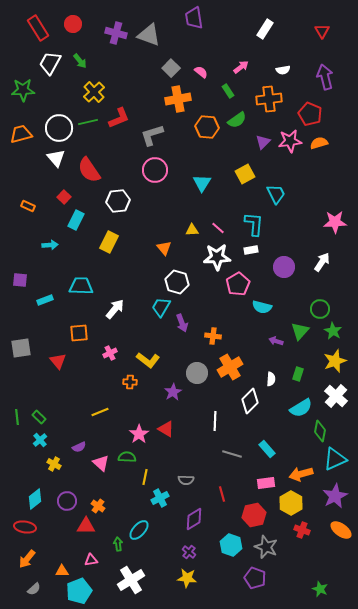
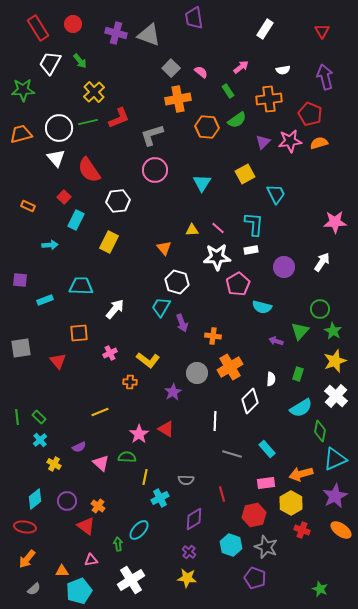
red triangle at (86, 526): rotated 36 degrees clockwise
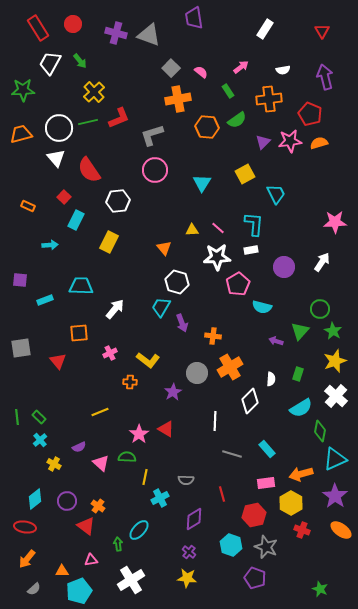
purple star at (335, 496): rotated 10 degrees counterclockwise
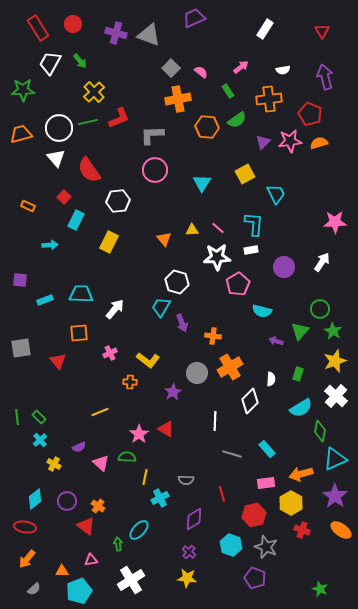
purple trapezoid at (194, 18): rotated 75 degrees clockwise
gray L-shape at (152, 135): rotated 15 degrees clockwise
orange triangle at (164, 248): moved 9 px up
cyan trapezoid at (81, 286): moved 8 px down
cyan semicircle at (262, 307): moved 4 px down
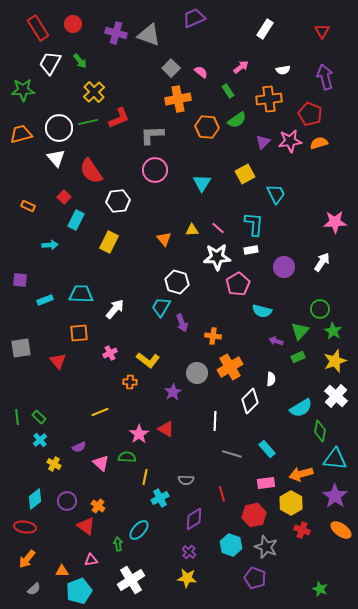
red semicircle at (89, 170): moved 2 px right, 1 px down
green rectangle at (298, 374): moved 17 px up; rotated 48 degrees clockwise
cyan triangle at (335, 459): rotated 30 degrees clockwise
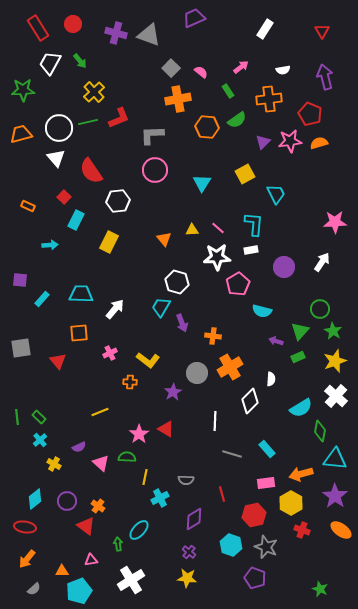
cyan rectangle at (45, 300): moved 3 px left, 1 px up; rotated 28 degrees counterclockwise
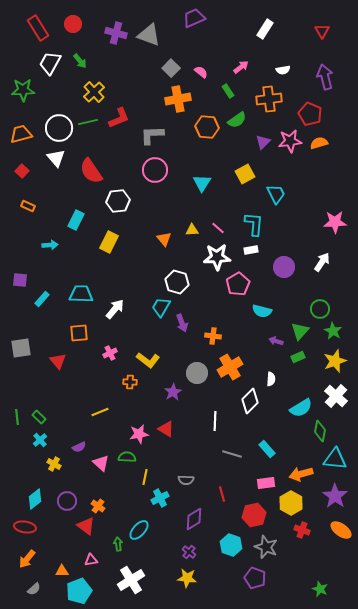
red square at (64, 197): moved 42 px left, 26 px up
pink star at (139, 434): rotated 24 degrees clockwise
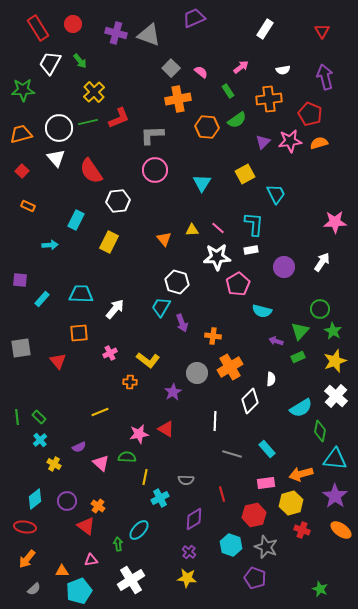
yellow hexagon at (291, 503): rotated 15 degrees clockwise
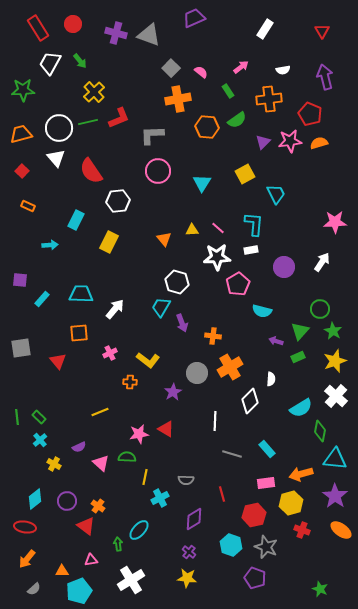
pink circle at (155, 170): moved 3 px right, 1 px down
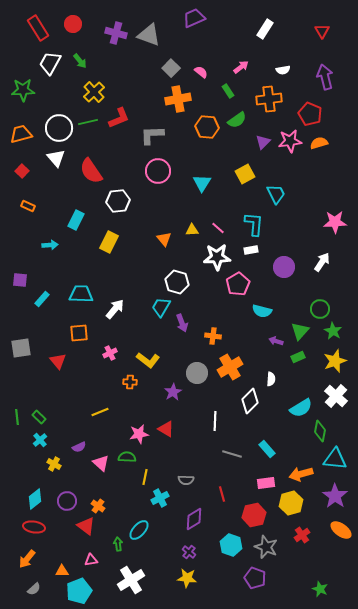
red ellipse at (25, 527): moved 9 px right
red cross at (302, 530): moved 5 px down; rotated 35 degrees clockwise
